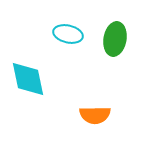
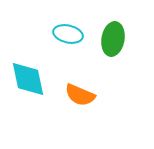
green ellipse: moved 2 px left
orange semicircle: moved 15 px left, 20 px up; rotated 24 degrees clockwise
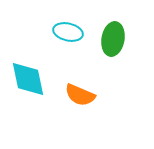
cyan ellipse: moved 2 px up
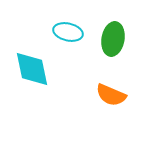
cyan diamond: moved 4 px right, 10 px up
orange semicircle: moved 31 px right
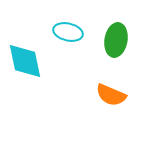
green ellipse: moved 3 px right, 1 px down
cyan diamond: moved 7 px left, 8 px up
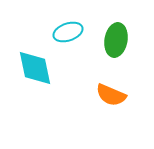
cyan ellipse: rotated 32 degrees counterclockwise
cyan diamond: moved 10 px right, 7 px down
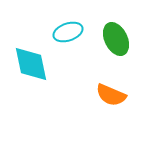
green ellipse: moved 1 px up; rotated 36 degrees counterclockwise
cyan diamond: moved 4 px left, 4 px up
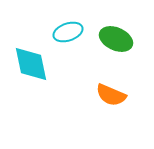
green ellipse: rotated 40 degrees counterclockwise
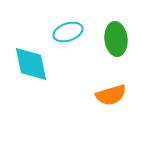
green ellipse: rotated 60 degrees clockwise
orange semicircle: rotated 40 degrees counterclockwise
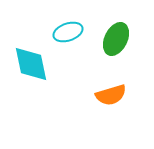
green ellipse: rotated 32 degrees clockwise
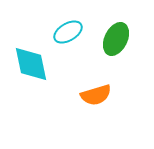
cyan ellipse: rotated 12 degrees counterclockwise
orange semicircle: moved 15 px left
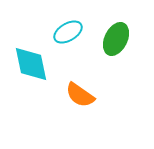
orange semicircle: moved 16 px left; rotated 52 degrees clockwise
